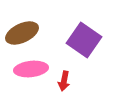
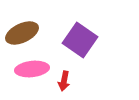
purple square: moved 4 px left
pink ellipse: moved 1 px right
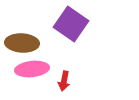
brown ellipse: moved 10 px down; rotated 28 degrees clockwise
purple square: moved 9 px left, 16 px up
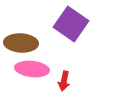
brown ellipse: moved 1 px left
pink ellipse: rotated 12 degrees clockwise
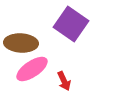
pink ellipse: rotated 40 degrees counterclockwise
red arrow: rotated 36 degrees counterclockwise
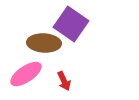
brown ellipse: moved 23 px right
pink ellipse: moved 6 px left, 5 px down
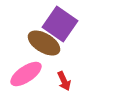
purple square: moved 11 px left
brown ellipse: rotated 28 degrees clockwise
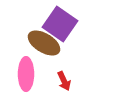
pink ellipse: rotated 56 degrees counterclockwise
